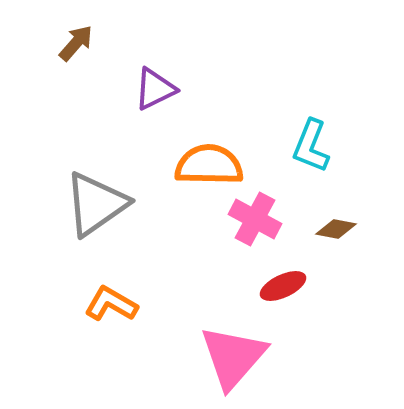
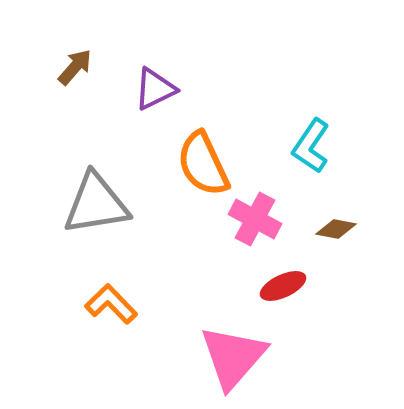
brown arrow: moved 1 px left, 24 px down
cyan L-shape: rotated 12 degrees clockwise
orange semicircle: moved 6 px left, 1 px up; rotated 116 degrees counterclockwise
gray triangle: rotated 26 degrees clockwise
orange L-shape: rotated 16 degrees clockwise
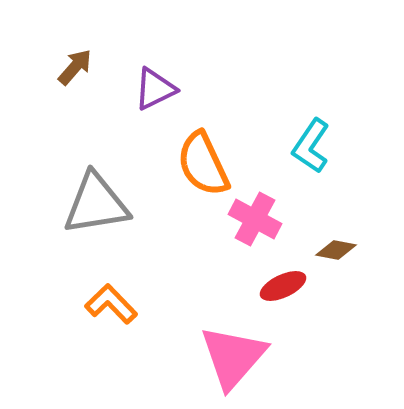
brown diamond: moved 21 px down
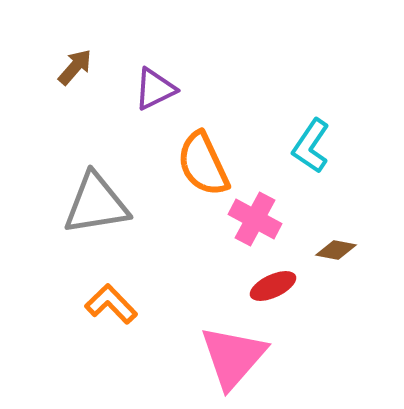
red ellipse: moved 10 px left
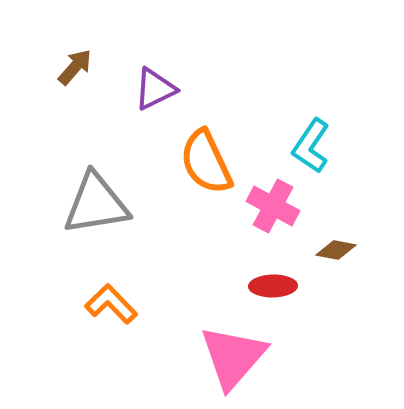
orange semicircle: moved 3 px right, 2 px up
pink cross: moved 18 px right, 13 px up
red ellipse: rotated 24 degrees clockwise
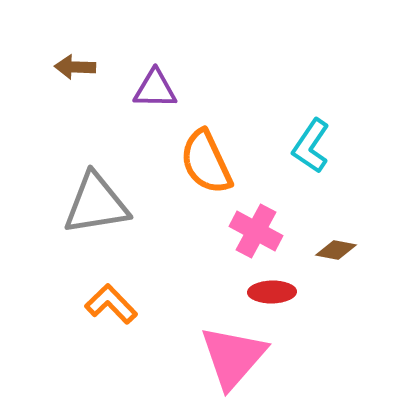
brown arrow: rotated 129 degrees counterclockwise
purple triangle: rotated 27 degrees clockwise
pink cross: moved 17 px left, 25 px down
red ellipse: moved 1 px left, 6 px down
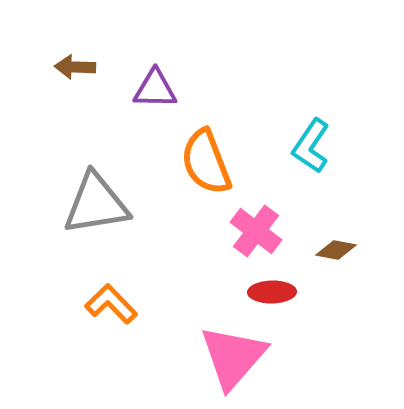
orange semicircle: rotated 4 degrees clockwise
pink cross: rotated 9 degrees clockwise
